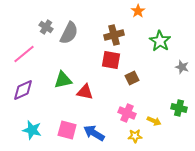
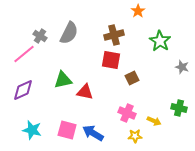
gray cross: moved 6 px left, 9 px down
blue arrow: moved 1 px left
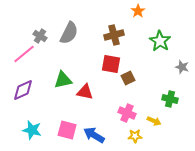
red square: moved 4 px down
brown square: moved 4 px left
green cross: moved 9 px left, 9 px up
blue arrow: moved 1 px right, 2 px down
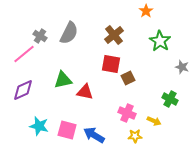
orange star: moved 8 px right
brown cross: rotated 24 degrees counterclockwise
green cross: rotated 14 degrees clockwise
cyan star: moved 7 px right, 4 px up
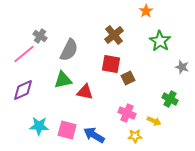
gray semicircle: moved 17 px down
cyan star: rotated 12 degrees counterclockwise
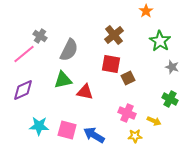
gray star: moved 10 px left
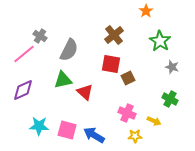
red triangle: rotated 30 degrees clockwise
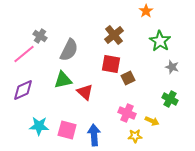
yellow arrow: moved 2 px left
blue arrow: rotated 55 degrees clockwise
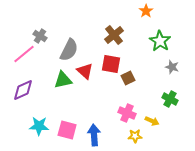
red triangle: moved 21 px up
